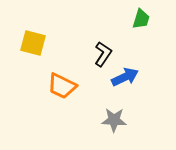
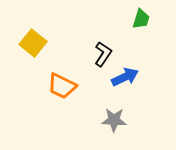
yellow square: rotated 24 degrees clockwise
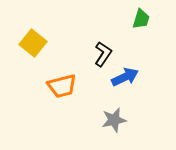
orange trapezoid: rotated 40 degrees counterclockwise
gray star: rotated 15 degrees counterclockwise
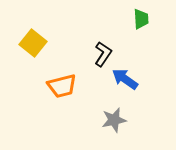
green trapezoid: rotated 20 degrees counterclockwise
blue arrow: moved 2 px down; rotated 120 degrees counterclockwise
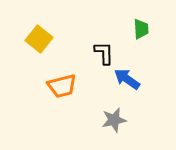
green trapezoid: moved 10 px down
yellow square: moved 6 px right, 4 px up
black L-shape: moved 1 px right, 1 px up; rotated 35 degrees counterclockwise
blue arrow: moved 2 px right
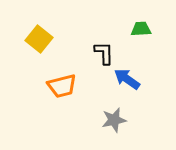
green trapezoid: rotated 90 degrees counterclockwise
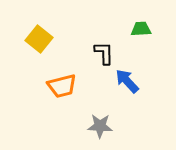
blue arrow: moved 2 px down; rotated 12 degrees clockwise
gray star: moved 14 px left, 6 px down; rotated 15 degrees clockwise
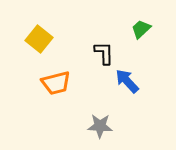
green trapezoid: rotated 40 degrees counterclockwise
orange trapezoid: moved 6 px left, 3 px up
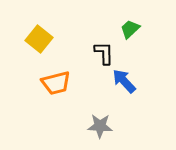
green trapezoid: moved 11 px left
blue arrow: moved 3 px left
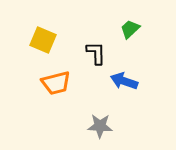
yellow square: moved 4 px right, 1 px down; rotated 16 degrees counterclockwise
black L-shape: moved 8 px left
blue arrow: rotated 28 degrees counterclockwise
